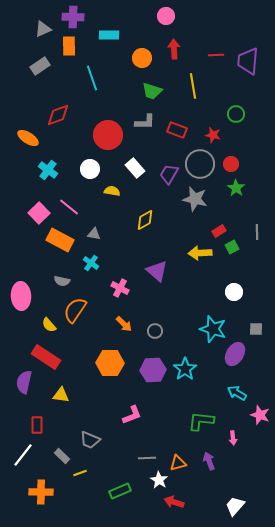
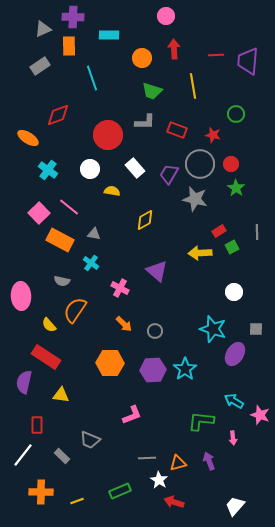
cyan arrow at (237, 393): moved 3 px left, 8 px down
yellow line at (80, 473): moved 3 px left, 28 px down
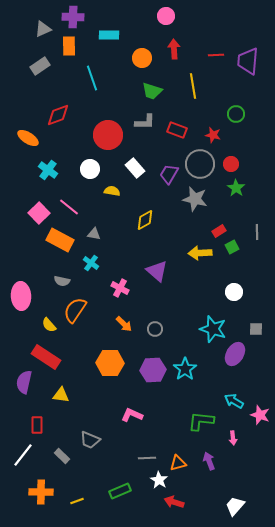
gray circle at (155, 331): moved 2 px up
pink L-shape at (132, 415): rotated 135 degrees counterclockwise
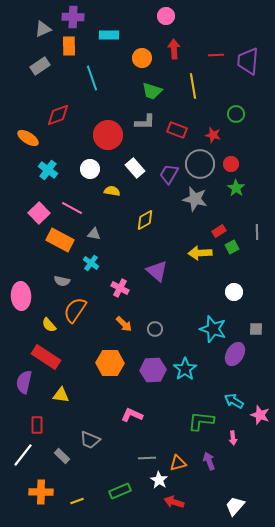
pink line at (69, 207): moved 3 px right, 1 px down; rotated 10 degrees counterclockwise
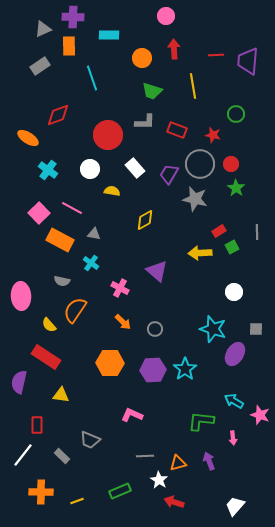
orange arrow at (124, 324): moved 1 px left, 2 px up
purple semicircle at (24, 382): moved 5 px left
gray line at (147, 458): moved 2 px left, 2 px up
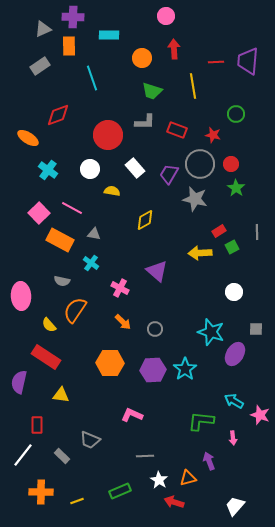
red line at (216, 55): moved 7 px down
cyan star at (213, 329): moved 2 px left, 3 px down
orange triangle at (178, 463): moved 10 px right, 15 px down
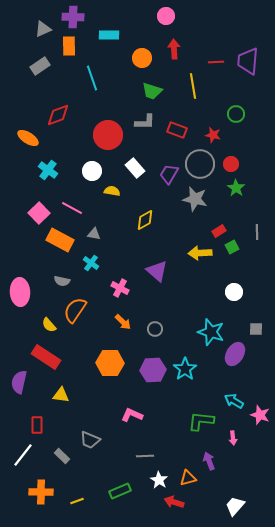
white circle at (90, 169): moved 2 px right, 2 px down
pink ellipse at (21, 296): moved 1 px left, 4 px up
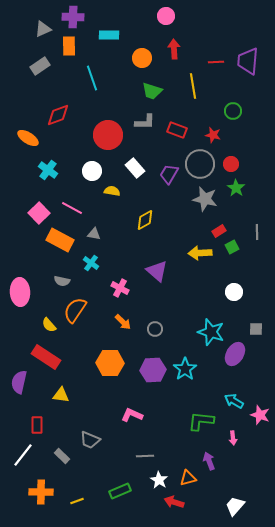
green circle at (236, 114): moved 3 px left, 3 px up
gray star at (195, 199): moved 10 px right
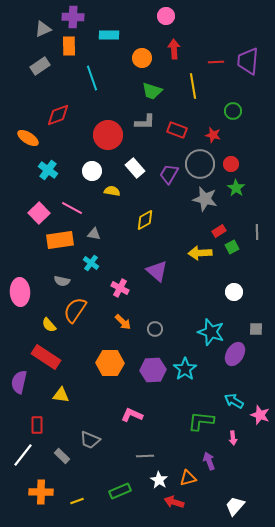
orange rectangle at (60, 240): rotated 36 degrees counterclockwise
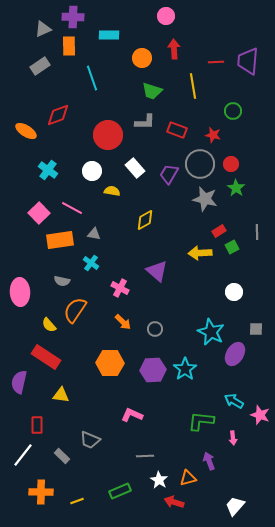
orange ellipse at (28, 138): moved 2 px left, 7 px up
cyan star at (211, 332): rotated 8 degrees clockwise
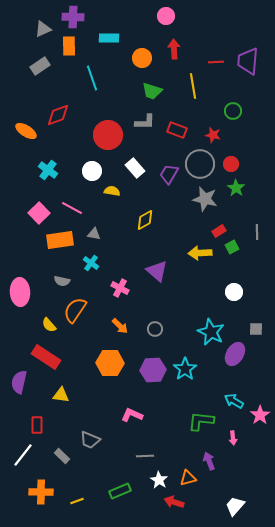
cyan rectangle at (109, 35): moved 3 px down
orange arrow at (123, 322): moved 3 px left, 4 px down
pink star at (260, 415): rotated 18 degrees clockwise
